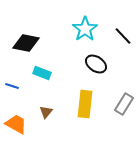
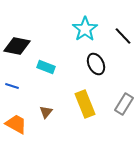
black diamond: moved 9 px left, 3 px down
black ellipse: rotated 30 degrees clockwise
cyan rectangle: moved 4 px right, 6 px up
yellow rectangle: rotated 28 degrees counterclockwise
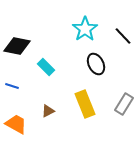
cyan rectangle: rotated 24 degrees clockwise
brown triangle: moved 2 px right, 1 px up; rotated 24 degrees clockwise
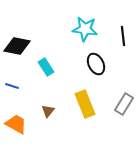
cyan star: rotated 30 degrees counterclockwise
black line: rotated 36 degrees clockwise
cyan rectangle: rotated 12 degrees clockwise
brown triangle: rotated 24 degrees counterclockwise
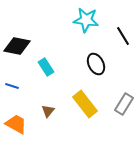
cyan star: moved 1 px right, 9 px up
black line: rotated 24 degrees counterclockwise
yellow rectangle: rotated 16 degrees counterclockwise
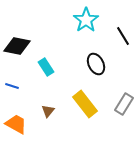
cyan star: rotated 30 degrees clockwise
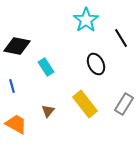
black line: moved 2 px left, 2 px down
blue line: rotated 56 degrees clockwise
